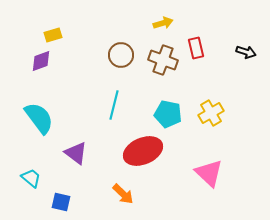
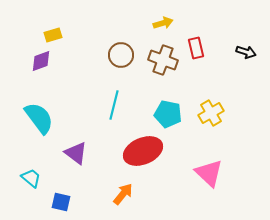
orange arrow: rotated 95 degrees counterclockwise
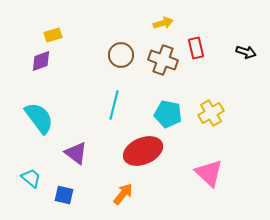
blue square: moved 3 px right, 7 px up
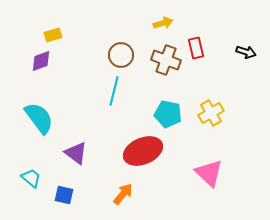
brown cross: moved 3 px right
cyan line: moved 14 px up
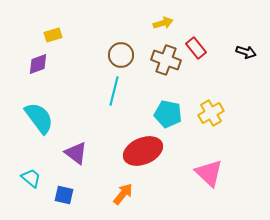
red rectangle: rotated 25 degrees counterclockwise
purple diamond: moved 3 px left, 3 px down
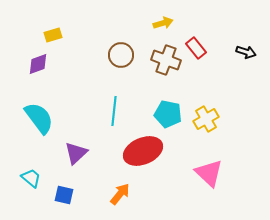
cyan line: moved 20 px down; rotated 8 degrees counterclockwise
yellow cross: moved 5 px left, 6 px down
purple triangle: rotated 40 degrees clockwise
orange arrow: moved 3 px left
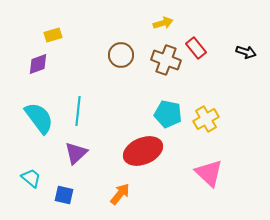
cyan line: moved 36 px left
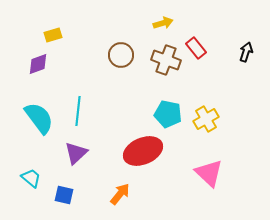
black arrow: rotated 90 degrees counterclockwise
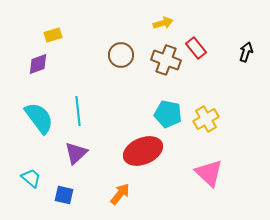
cyan line: rotated 12 degrees counterclockwise
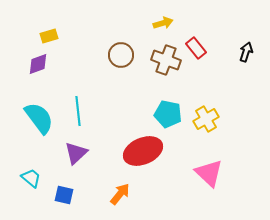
yellow rectangle: moved 4 px left, 1 px down
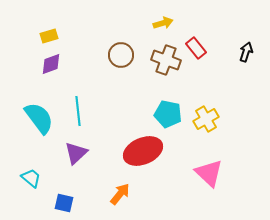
purple diamond: moved 13 px right
blue square: moved 8 px down
